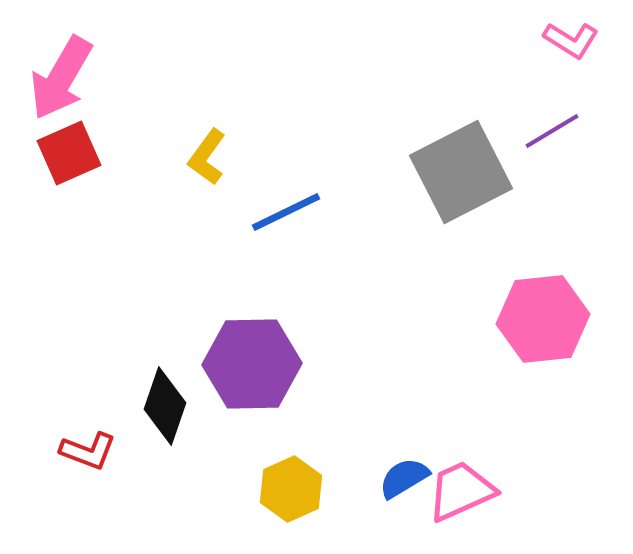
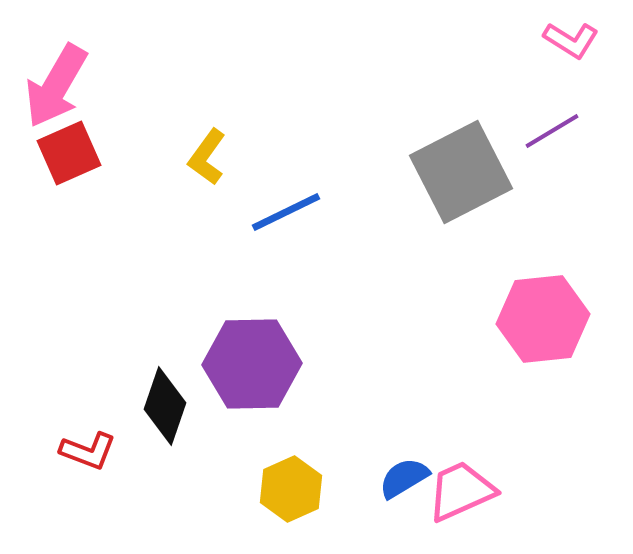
pink arrow: moved 5 px left, 8 px down
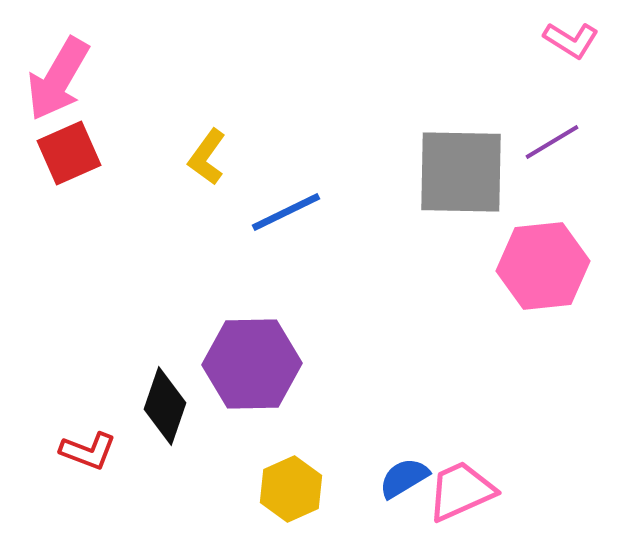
pink arrow: moved 2 px right, 7 px up
purple line: moved 11 px down
gray square: rotated 28 degrees clockwise
pink hexagon: moved 53 px up
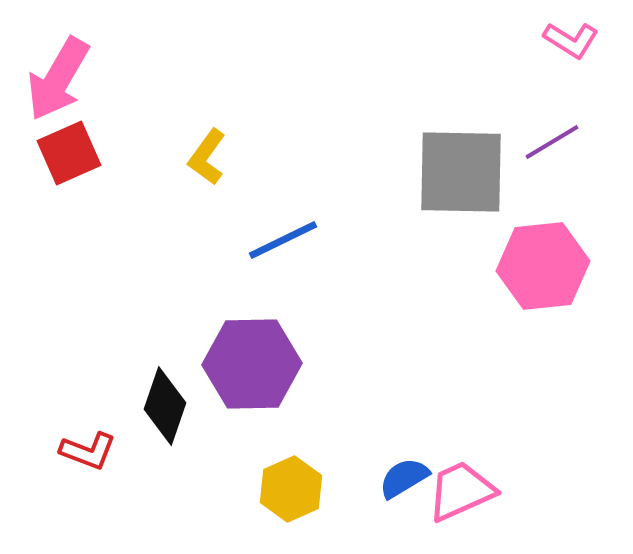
blue line: moved 3 px left, 28 px down
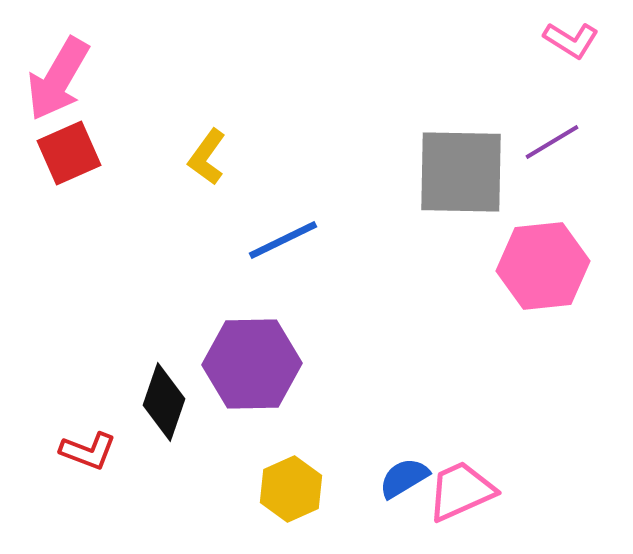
black diamond: moved 1 px left, 4 px up
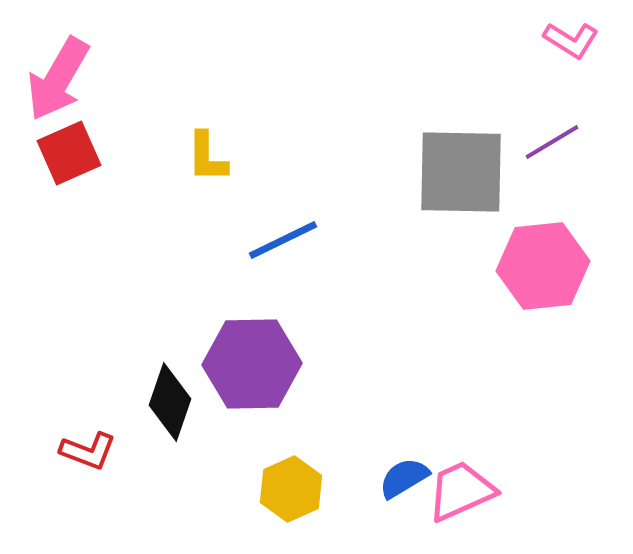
yellow L-shape: rotated 36 degrees counterclockwise
black diamond: moved 6 px right
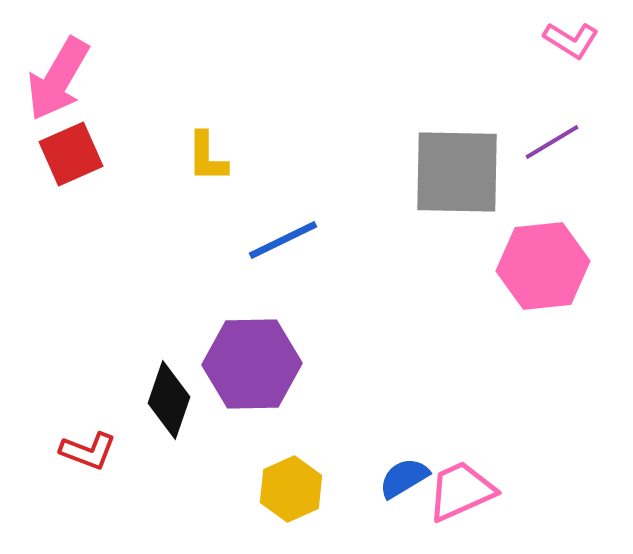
red square: moved 2 px right, 1 px down
gray square: moved 4 px left
black diamond: moved 1 px left, 2 px up
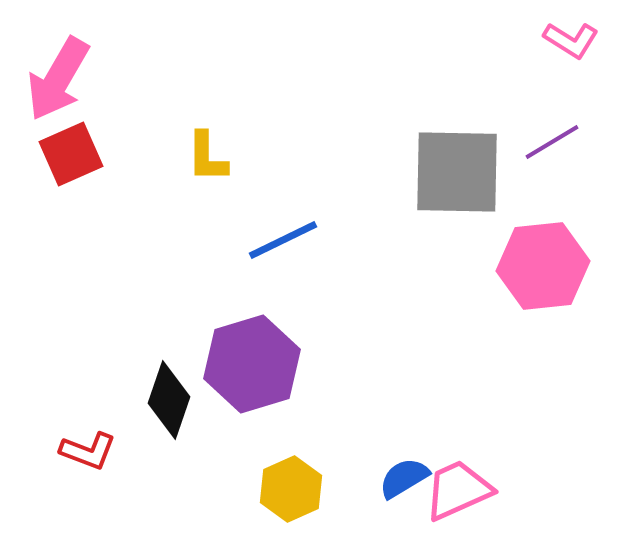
purple hexagon: rotated 16 degrees counterclockwise
pink trapezoid: moved 3 px left, 1 px up
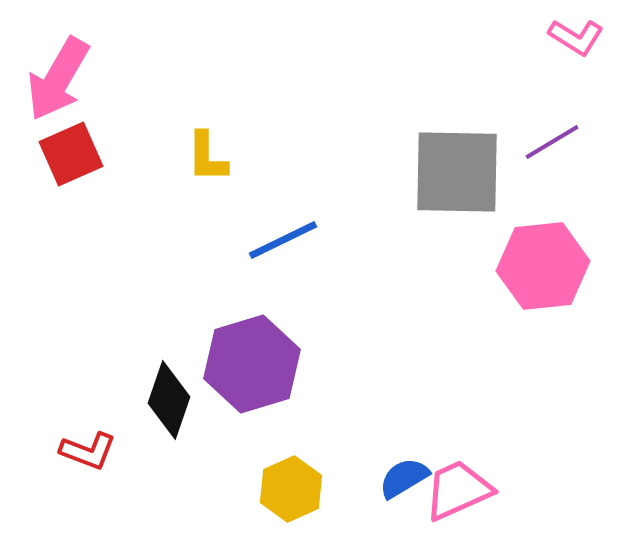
pink L-shape: moved 5 px right, 3 px up
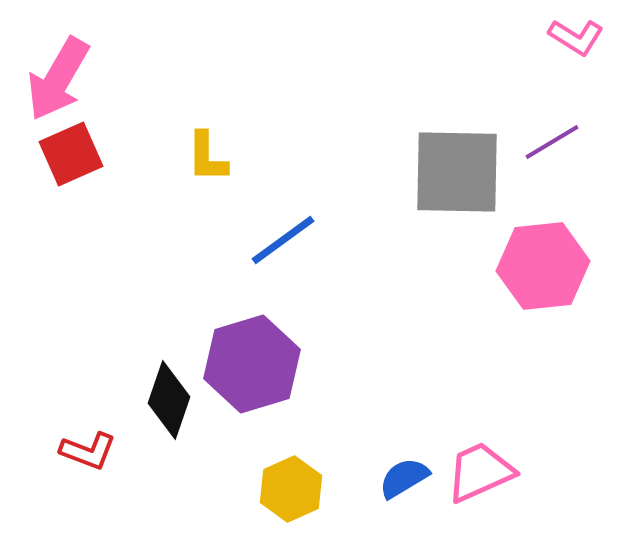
blue line: rotated 10 degrees counterclockwise
pink trapezoid: moved 22 px right, 18 px up
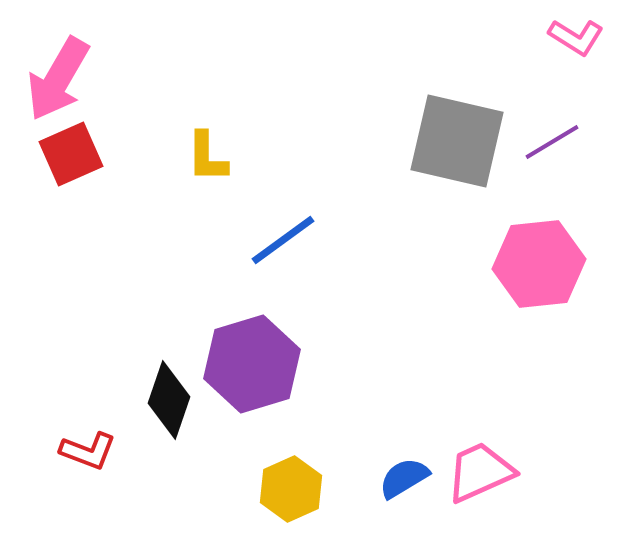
gray square: moved 31 px up; rotated 12 degrees clockwise
pink hexagon: moved 4 px left, 2 px up
